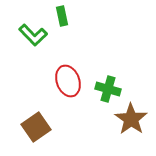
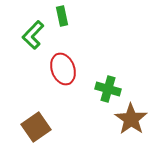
green L-shape: rotated 88 degrees clockwise
red ellipse: moved 5 px left, 12 px up
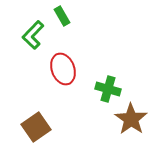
green rectangle: rotated 18 degrees counterclockwise
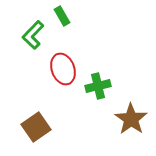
green cross: moved 10 px left, 3 px up; rotated 30 degrees counterclockwise
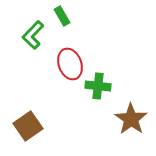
red ellipse: moved 7 px right, 5 px up
green cross: rotated 20 degrees clockwise
brown square: moved 8 px left, 1 px up
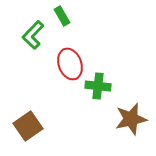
brown star: rotated 24 degrees clockwise
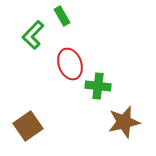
brown star: moved 7 px left, 3 px down
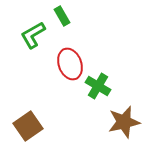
green L-shape: rotated 16 degrees clockwise
green cross: rotated 25 degrees clockwise
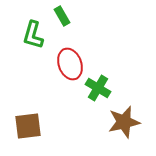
green L-shape: rotated 44 degrees counterclockwise
green cross: moved 2 px down
brown square: rotated 28 degrees clockwise
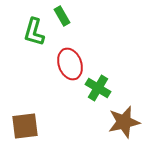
green L-shape: moved 1 px right, 3 px up
brown square: moved 3 px left
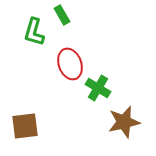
green rectangle: moved 1 px up
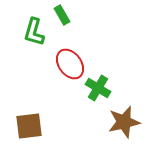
red ellipse: rotated 16 degrees counterclockwise
brown square: moved 4 px right
